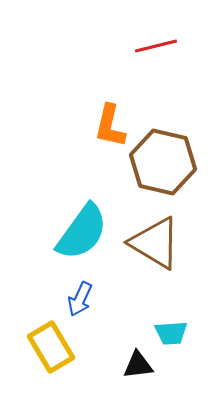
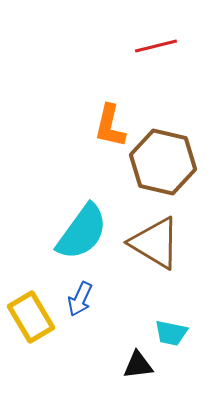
cyan trapezoid: rotated 16 degrees clockwise
yellow rectangle: moved 20 px left, 30 px up
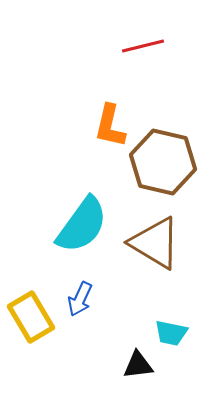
red line: moved 13 px left
cyan semicircle: moved 7 px up
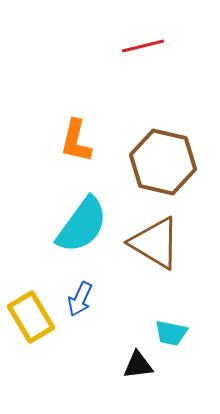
orange L-shape: moved 34 px left, 15 px down
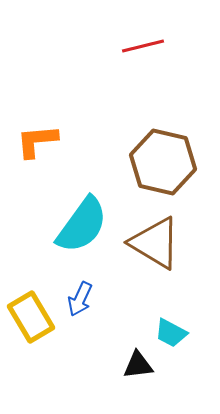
orange L-shape: moved 39 px left; rotated 72 degrees clockwise
cyan trapezoid: rotated 16 degrees clockwise
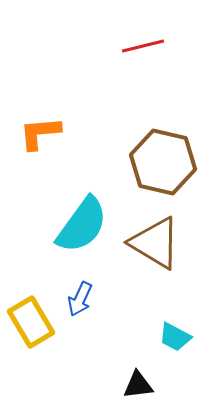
orange L-shape: moved 3 px right, 8 px up
yellow rectangle: moved 5 px down
cyan trapezoid: moved 4 px right, 4 px down
black triangle: moved 20 px down
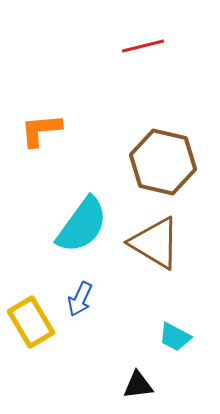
orange L-shape: moved 1 px right, 3 px up
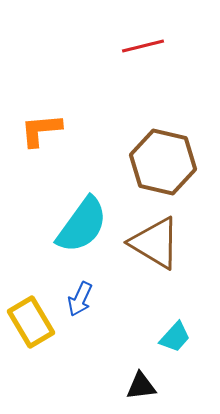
cyan trapezoid: rotated 76 degrees counterclockwise
black triangle: moved 3 px right, 1 px down
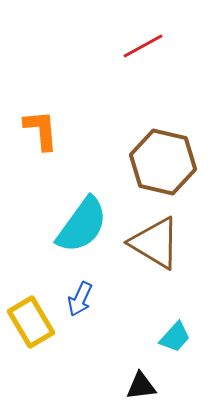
red line: rotated 15 degrees counterclockwise
orange L-shape: rotated 90 degrees clockwise
